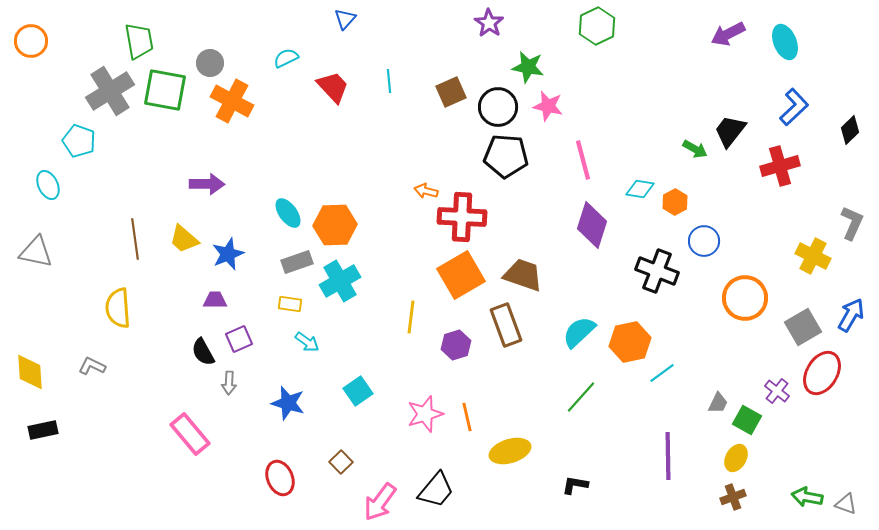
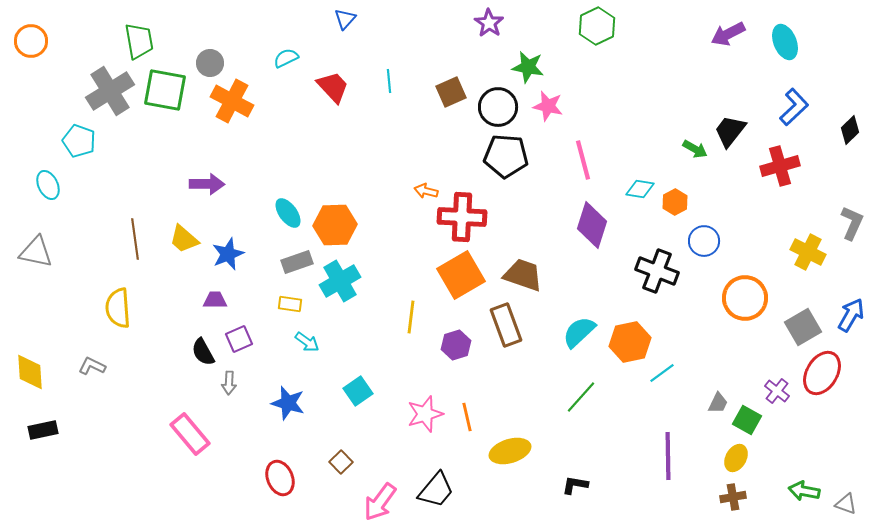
yellow cross at (813, 256): moved 5 px left, 4 px up
brown cross at (733, 497): rotated 10 degrees clockwise
green arrow at (807, 497): moved 3 px left, 6 px up
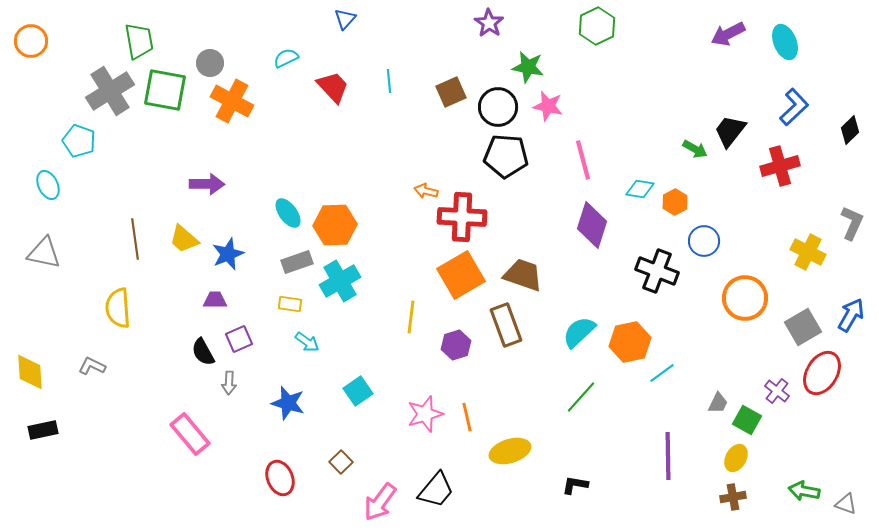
gray triangle at (36, 252): moved 8 px right, 1 px down
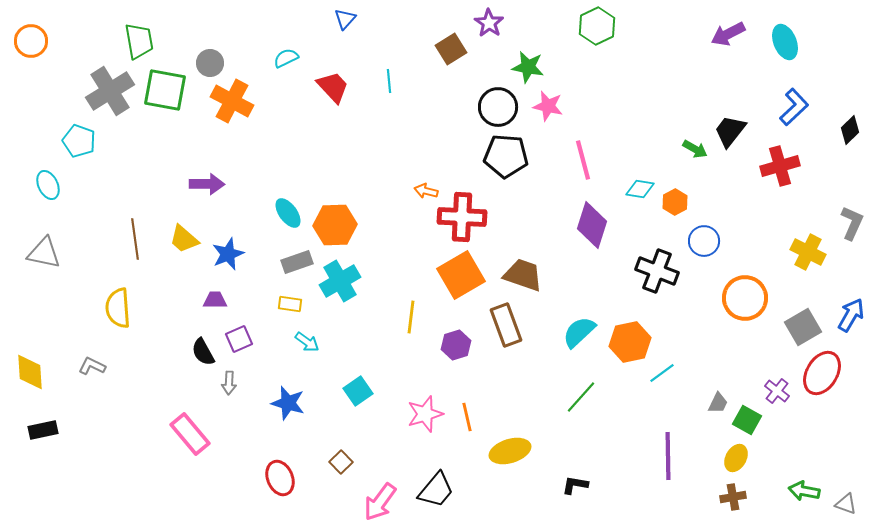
brown square at (451, 92): moved 43 px up; rotated 8 degrees counterclockwise
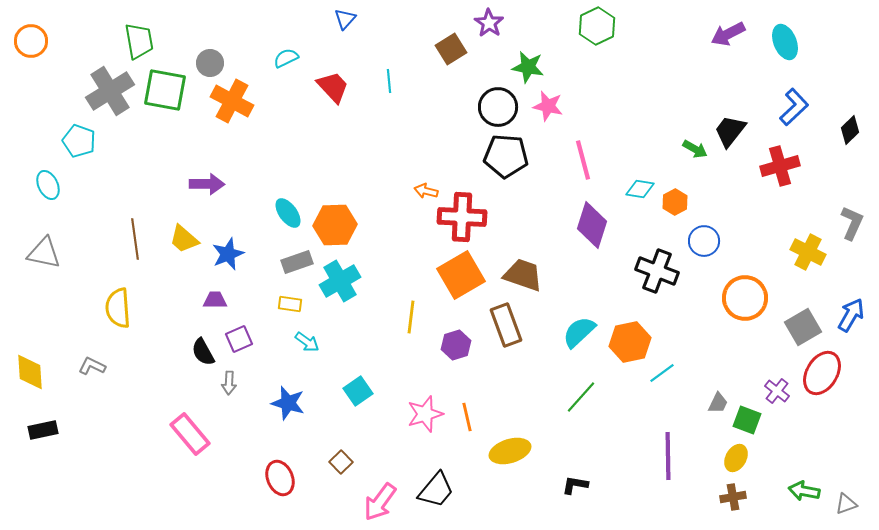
green square at (747, 420): rotated 8 degrees counterclockwise
gray triangle at (846, 504): rotated 40 degrees counterclockwise
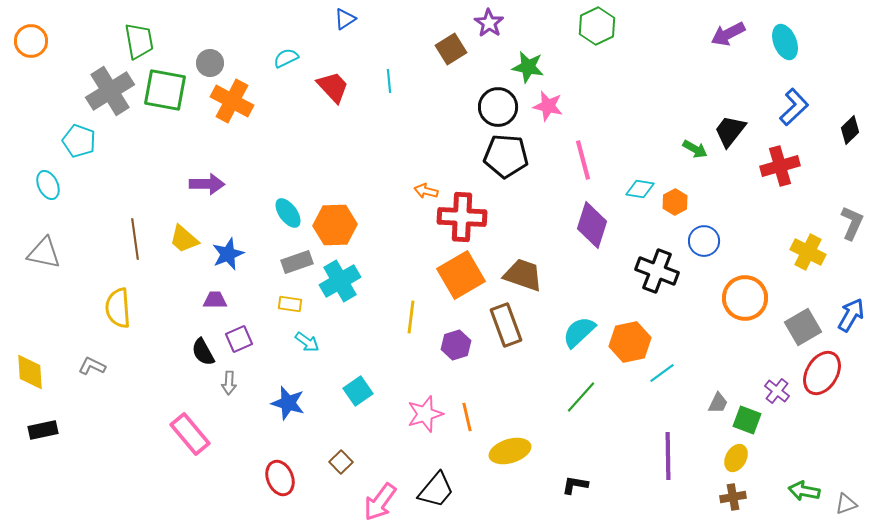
blue triangle at (345, 19): rotated 15 degrees clockwise
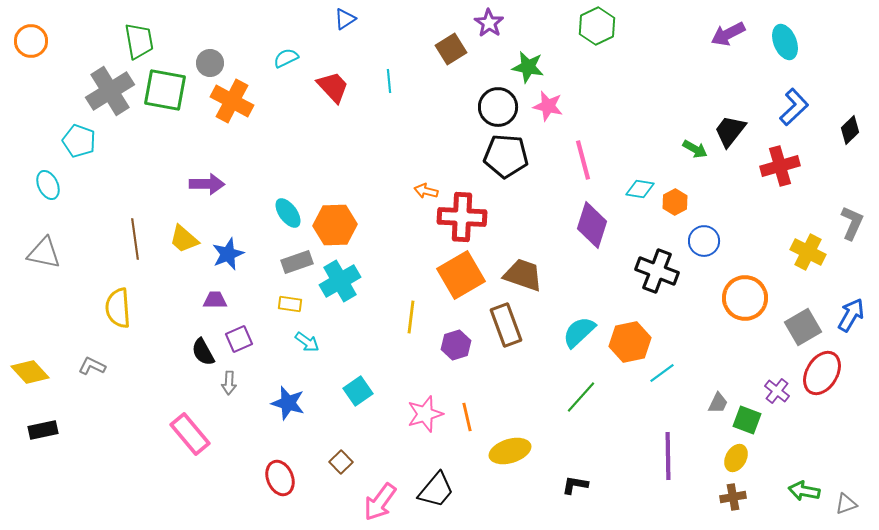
yellow diamond at (30, 372): rotated 39 degrees counterclockwise
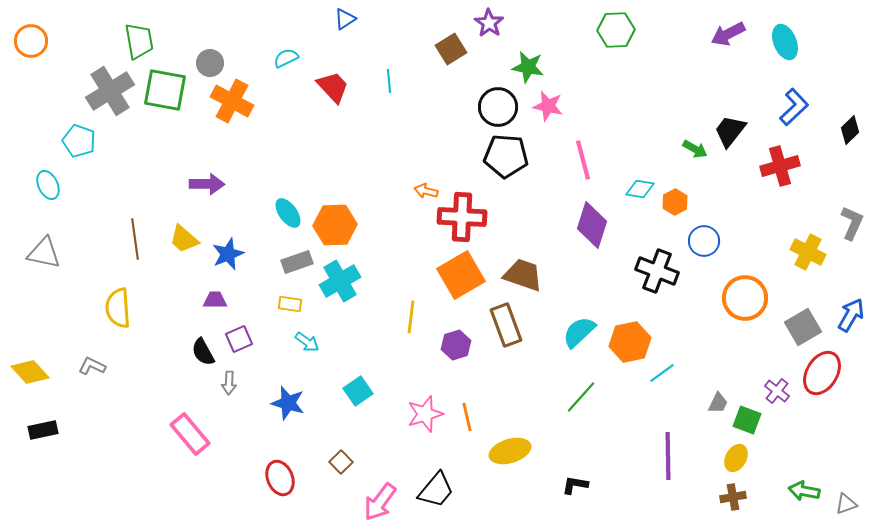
green hexagon at (597, 26): moved 19 px right, 4 px down; rotated 24 degrees clockwise
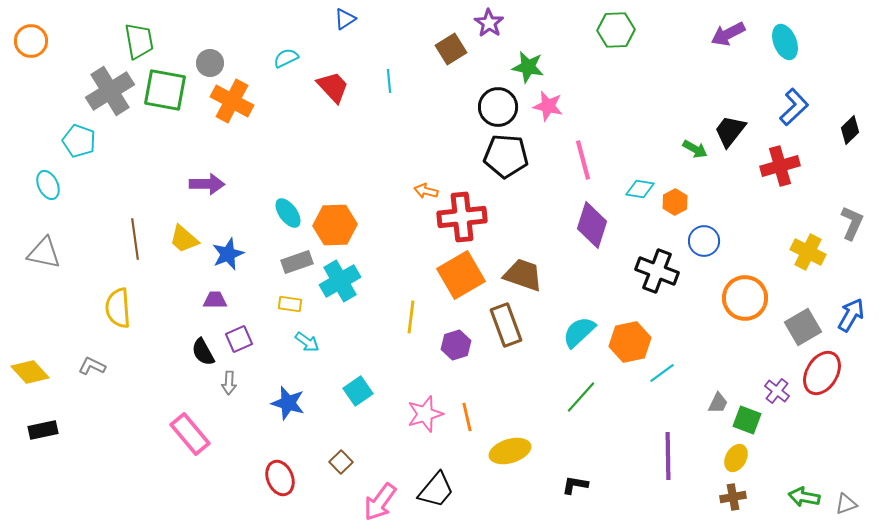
red cross at (462, 217): rotated 9 degrees counterclockwise
green arrow at (804, 491): moved 6 px down
